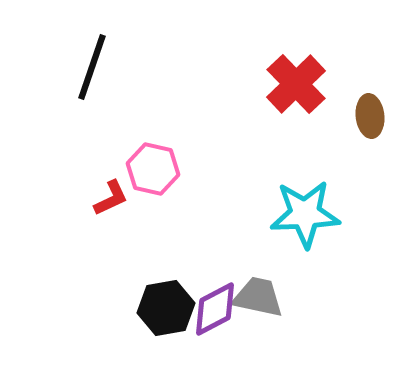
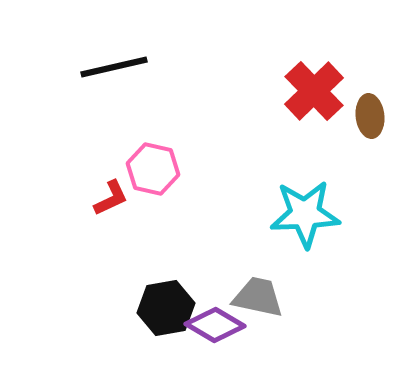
black line: moved 22 px right; rotated 58 degrees clockwise
red cross: moved 18 px right, 7 px down
purple diamond: moved 16 px down; rotated 58 degrees clockwise
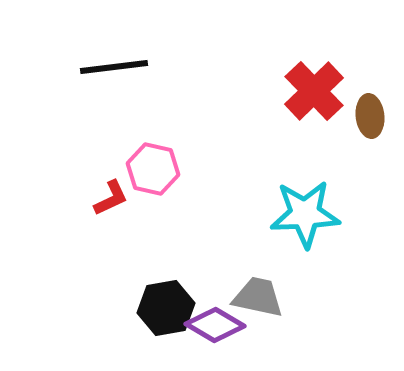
black line: rotated 6 degrees clockwise
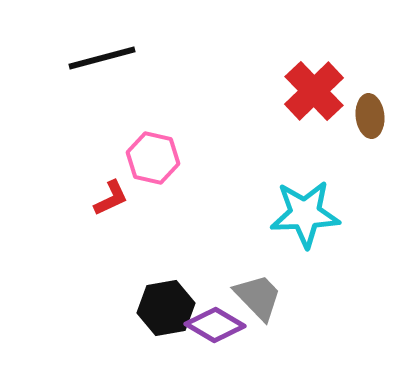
black line: moved 12 px left, 9 px up; rotated 8 degrees counterclockwise
pink hexagon: moved 11 px up
gray trapezoid: rotated 34 degrees clockwise
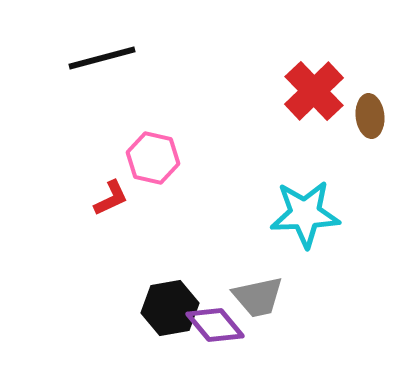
gray trapezoid: rotated 122 degrees clockwise
black hexagon: moved 4 px right
purple diamond: rotated 20 degrees clockwise
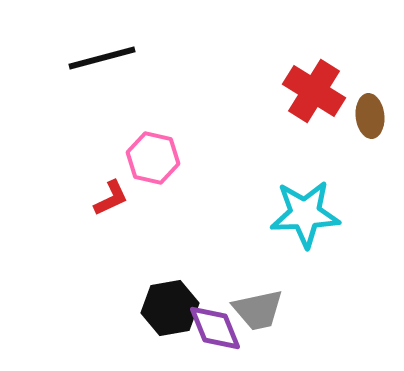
red cross: rotated 14 degrees counterclockwise
gray trapezoid: moved 13 px down
purple diamond: moved 3 px down; rotated 18 degrees clockwise
